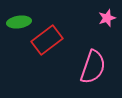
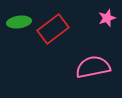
red rectangle: moved 6 px right, 11 px up
pink semicircle: rotated 120 degrees counterclockwise
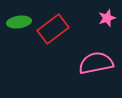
pink semicircle: moved 3 px right, 4 px up
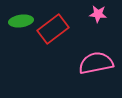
pink star: moved 9 px left, 4 px up; rotated 24 degrees clockwise
green ellipse: moved 2 px right, 1 px up
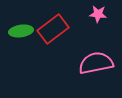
green ellipse: moved 10 px down
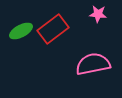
green ellipse: rotated 20 degrees counterclockwise
pink semicircle: moved 3 px left, 1 px down
